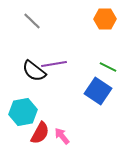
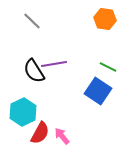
orange hexagon: rotated 10 degrees clockwise
black semicircle: rotated 20 degrees clockwise
cyan hexagon: rotated 16 degrees counterclockwise
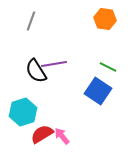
gray line: moved 1 px left; rotated 66 degrees clockwise
black semicircle: moved 2 px right
cyan hexagon: rotated 8 degrees clockwise
red semicircle: moved 2 px right, 1 px down; rotated 150 degrees counterclockwise
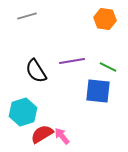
gray line: moved 4 px left, 5 px up; rotated 54 degrees clockwise
purple line: moved 18 px right, 3 px up
blue square: rotated 28 degrees counterclockwise
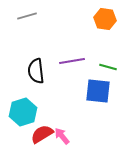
green line: rotated 12 degrees counterclockwise
black semicircle: rotated 25 degrees clockwise
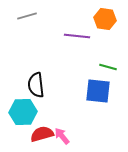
purple line: moved 5 px right, 25 px up; rotated 15 degrees clockwise
black semicircle: moved 14 px down
cyan hexagon: rotated 16 degrees clockwise
red semicircle: rotated 15 degrees clockwise
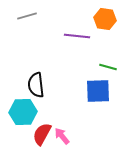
blue square: rotated 8 degrees counterclockwise
red semicircle: rotated 45 degrees counterclockwise
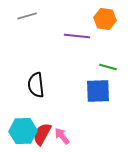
cyan hexagon: moved 19 px down
